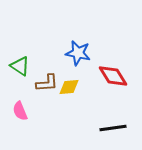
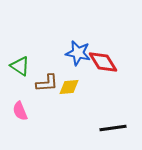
red diamond: moved 10 px left, 14 px up
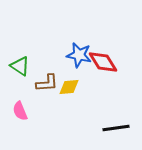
blue star: moved 1 px right, 2 px down
black line: moved 3 px right
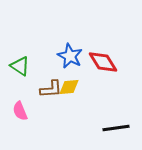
blue star: moved 9 px left, 1 px down; rotated 15 degrees clockwise
brown L-shape: moved 4 px right, 6 px down
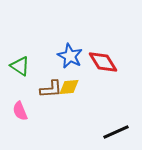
black line: moved 4 px down; rotated 16 degrees counterclockwise
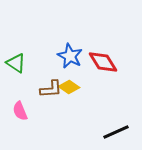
green triangle: moved 4 px left, 3 px up
yellow diamond: rotated 40 degrees clockwise
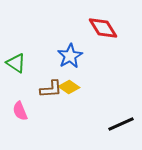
blue star: rotated 15 degrees clockwise
red diamond: moved 34 px up
black line: moved 5 px right, 8 px up
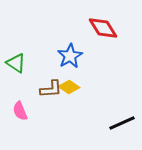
black line: moved 1 px right, 1 px up
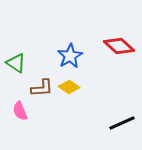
red diamond: moved 16 px right, 18 px down; rotated 16 degrees counterclockwise
brown L-shape: moved 9 px left, 1 px up
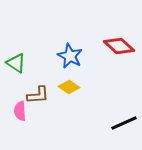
blue star: rotated 15 degrees counterclockwise
brown L-shape: moved 4 px left, 7 px down
pink semicircle: rotated 18 degrees clockwise
black line: moved 2 px right
